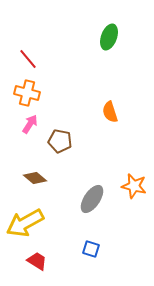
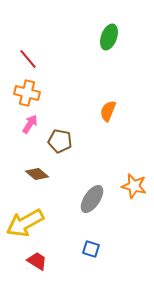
orange semicircle: moved 2 px left, 1 px up; rotated 40 degrees clockwise
brown diamond: moved 2 px right, 4 px up
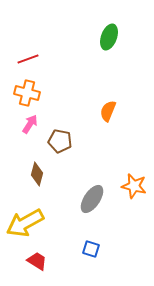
red line: rotated 70 degrees counterclockwise
brown diamond: rotated 65 degrees clockwise
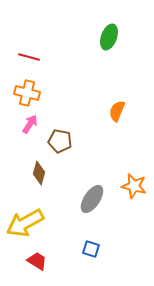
red line: moved 1 px right, 2 px up; rotated 35 degrees clockwise
orange semicircle: moved 9 px right
brown diamond: moved 2 px right, 1 px up
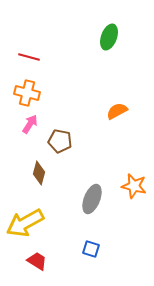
orange semicircle: rotated 40 degrees clockwise
gray ellipse: rotated 12 degrees counterclockwise
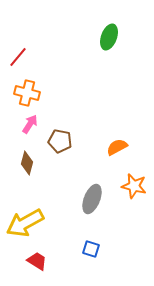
red line: moved 11 px left; rotated 65 degrees counterclockwise
orange semicircle: moved 36 px down
brown diamond: moved 12 px left, 10 px up
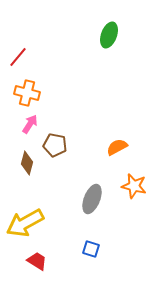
green ellipse: moved 2 px up
brown pentagon: moved 5 px left, 4 px down
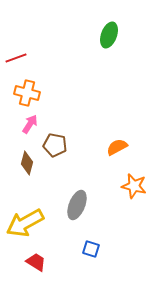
red line: moved 2 px left, 1 px down; rotated 30 degrees clockwise
gray ellipse: moved 15 px left, 6 px down
red trapezoid: moved 1 px left, 1 px down
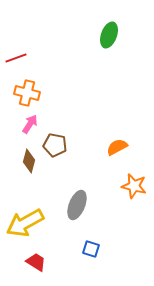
brown diamond: moved 2 px right, 2 px up
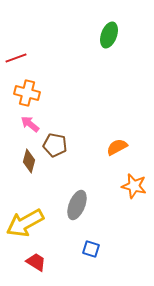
pink arrow: rotated 84 degrees counterclockwise
